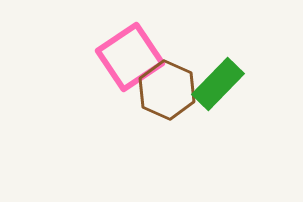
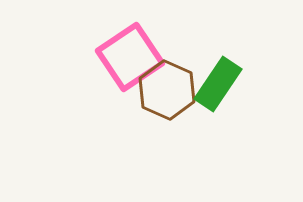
green rectangle: rotated 10 degrees counterclockwise
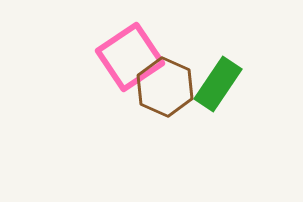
brown hexagon: moved 2 px left, 3 px up
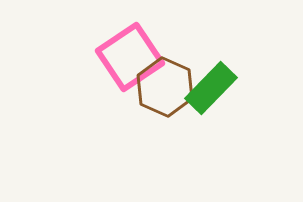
green rectangle: moved 7 px left, 4 px down; rotated 10 degrees clockwise
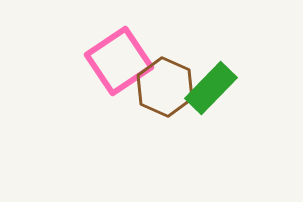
pink square: moved 11 px left, 4 px down
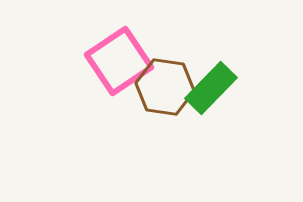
brown hexagon: rotated 16 degrees counterclockwise
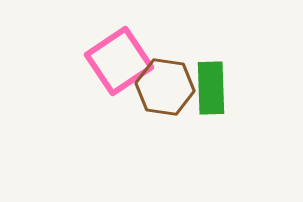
green rectangle: rotated 46 degrees counterclockwise
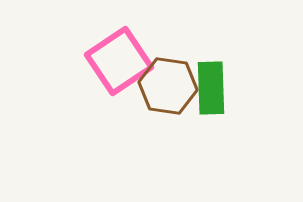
brown hexagon: moved 3 px right, 1 px up
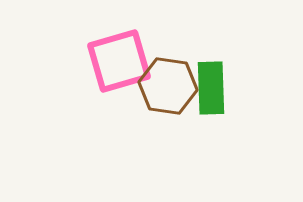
pink square: rotated 18 degrees clockwise
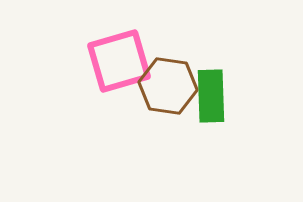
green rectangle: moved 8 px down
